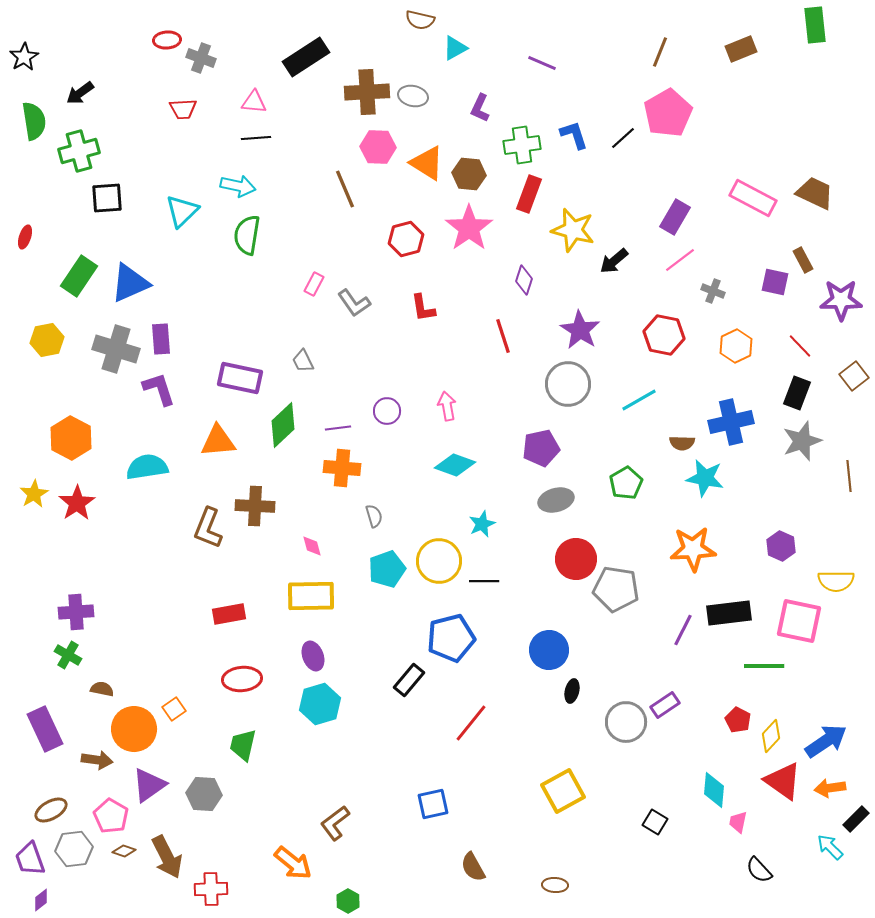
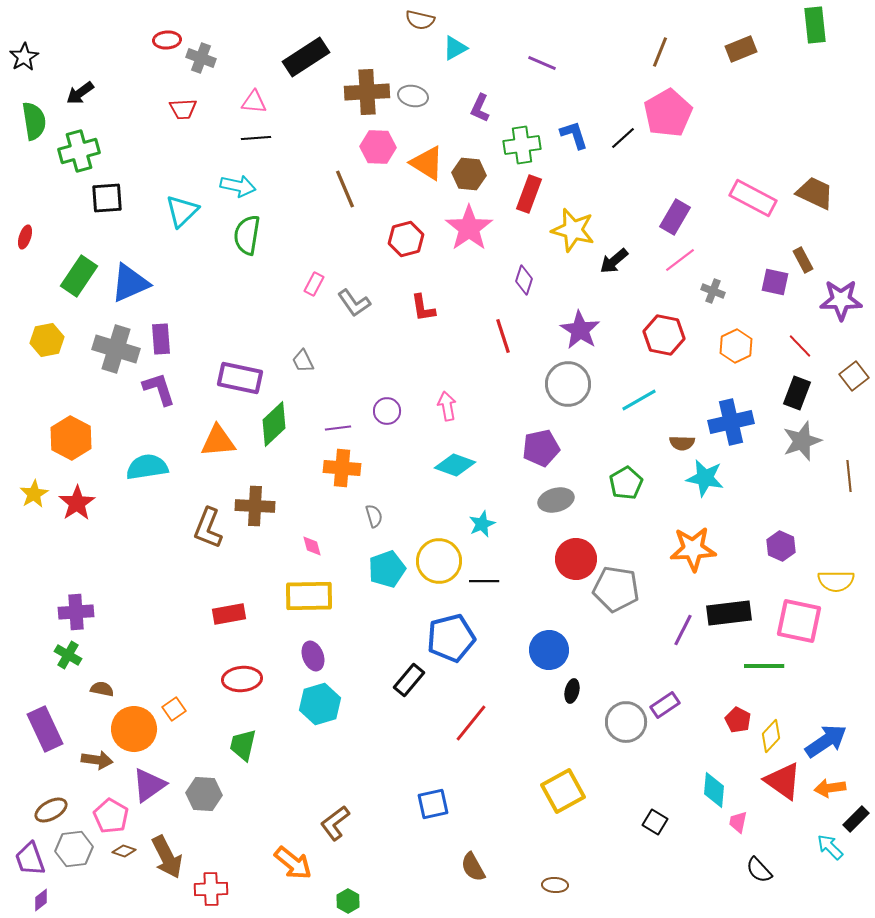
green diamond at (283, 425): moved 9 px left, 1 px up
yellow rectangle at (311, 596): moved 2 px left
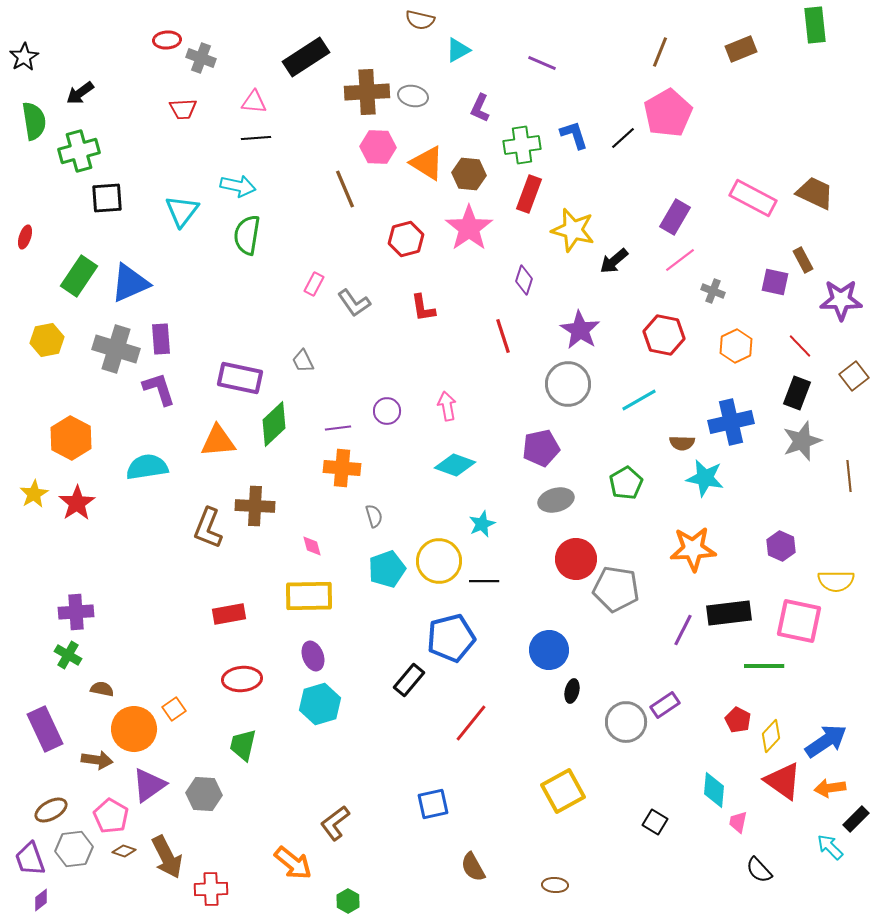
cyan triangle at (455, 48): moved 3 px right, 2 px down
cyan triangle at (182, 211): rotated 9 degrees counterclockwise
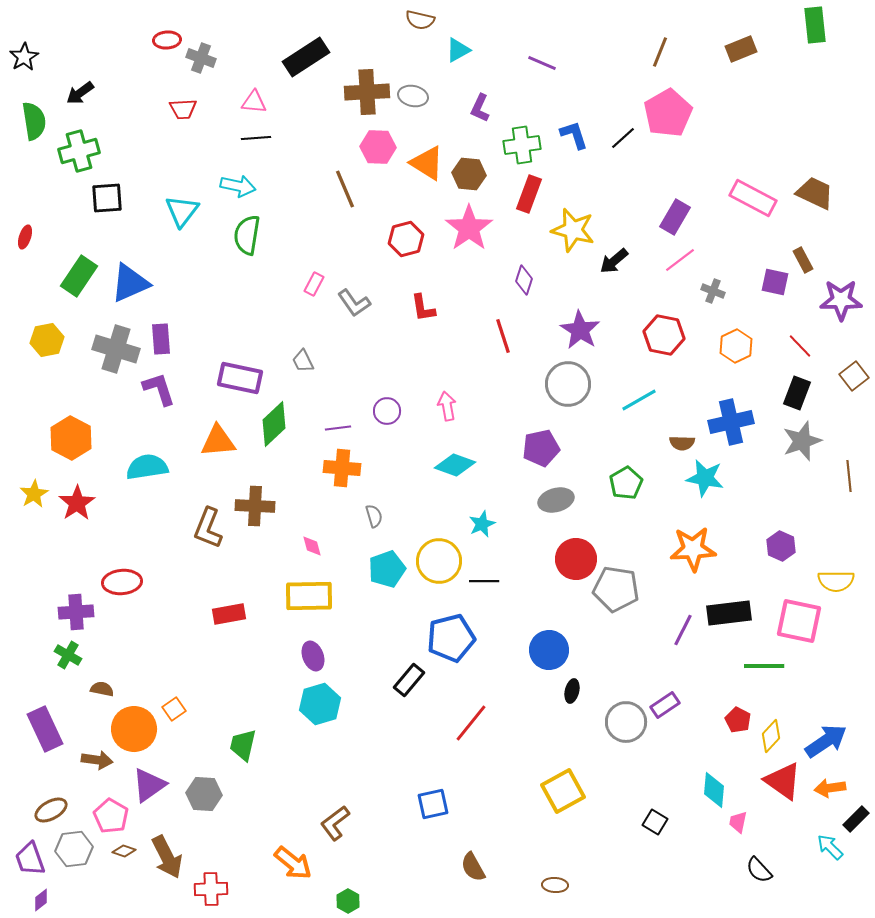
red ellipse at (242, 679): moved 120 px left, 97 px up
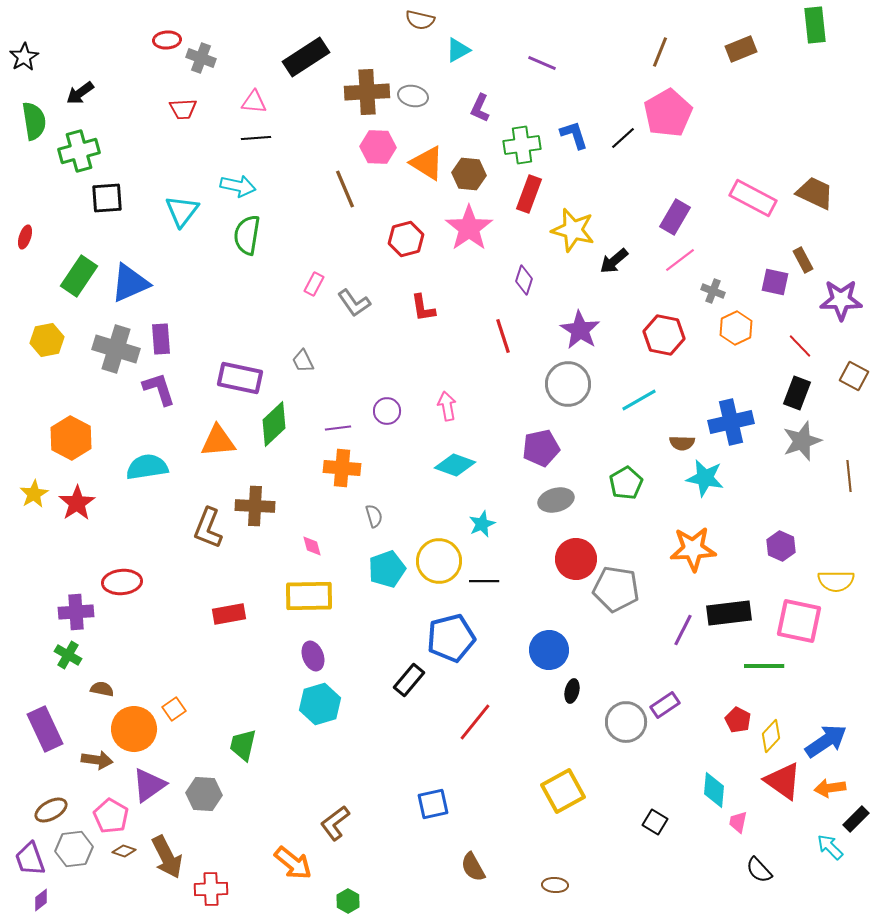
orange hexagon at (736, 346): moved 18 px up
brown square at (854, 376): rotated 24 degrees counterclockwise
red line at (471, 723): moved 4 px right, 1 px up
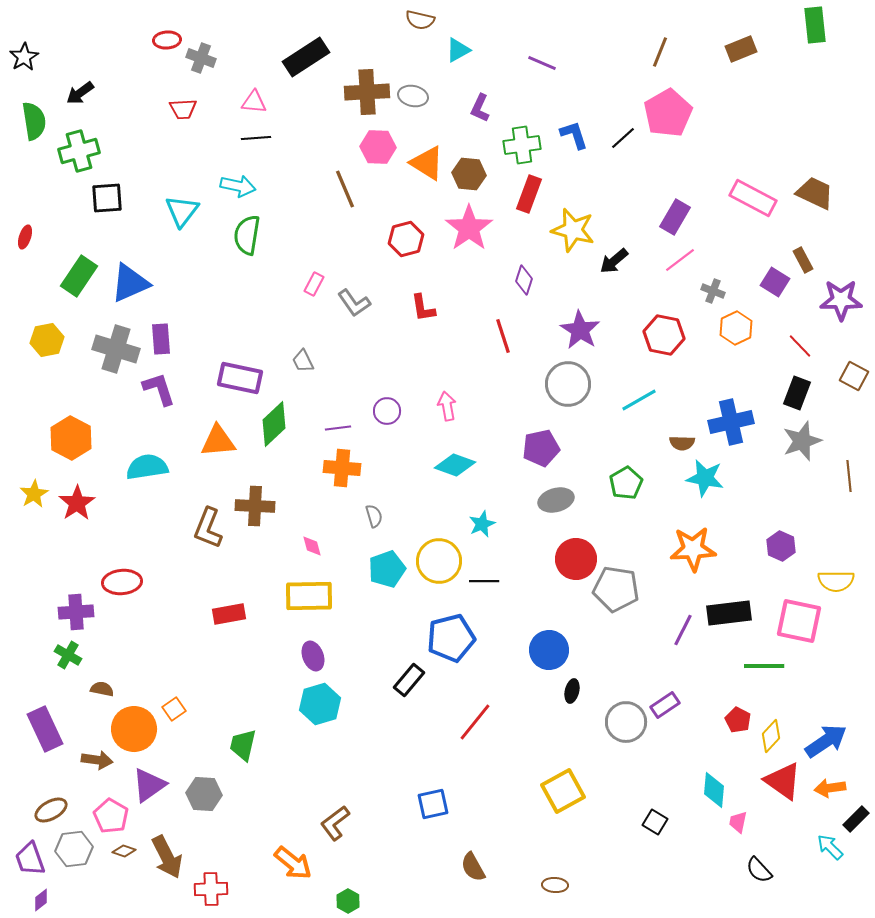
purple square at (775, 282): rotated 20 degrees clockwise
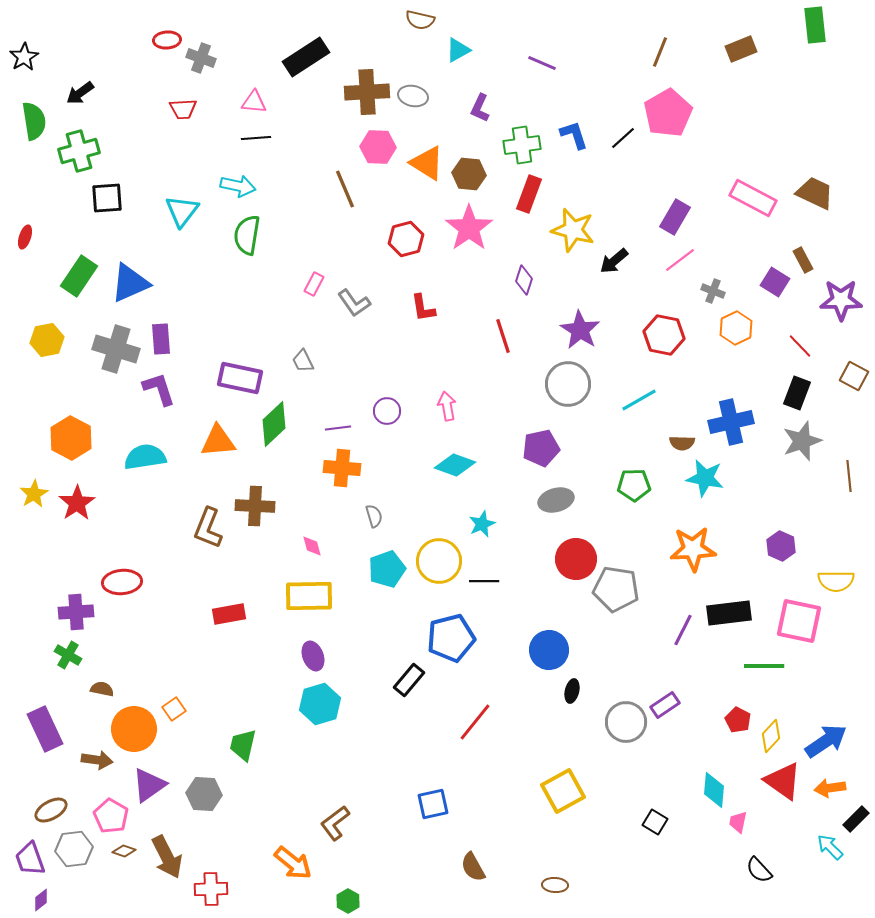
cyan semicircle at (147, 467): moved 2 px left, 10 px up
green pentagon at (626, 483): moved 8 px right, 2 px down; rotated 28 degrees clockwise
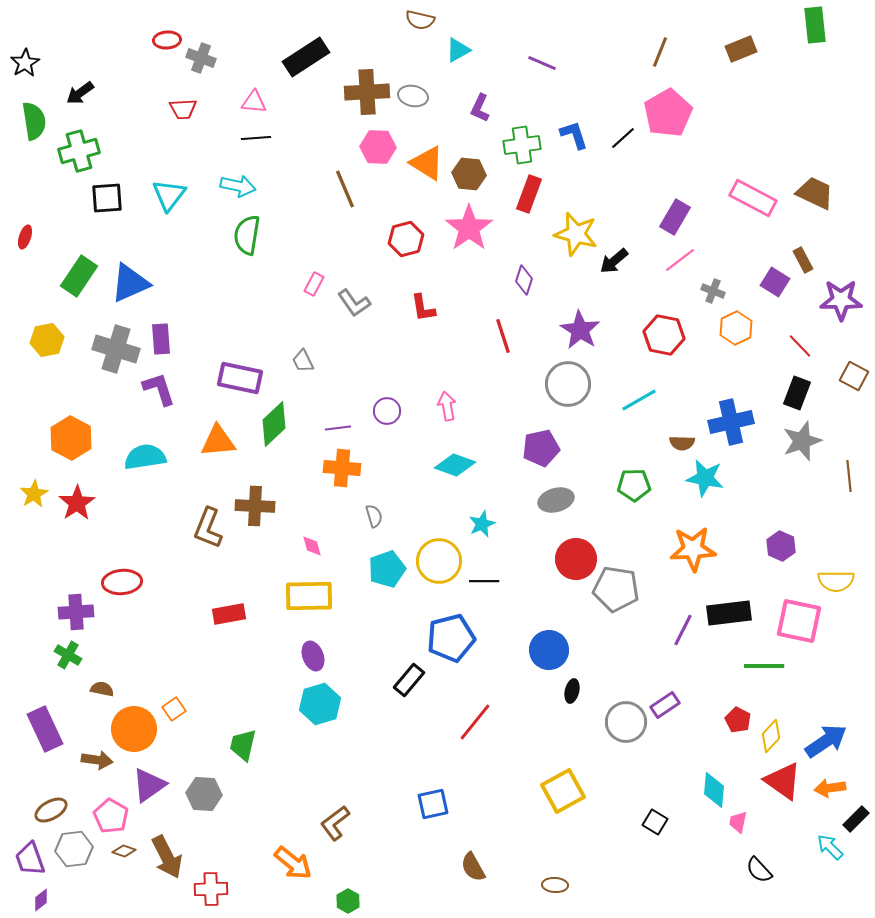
black star at (24, 57): moved 1 px right, 6 px down
cyan triangle at (182, 211): moved 13 px left, 16 px up
yellow star at (573, 230): moved 3 px right, 4 px down
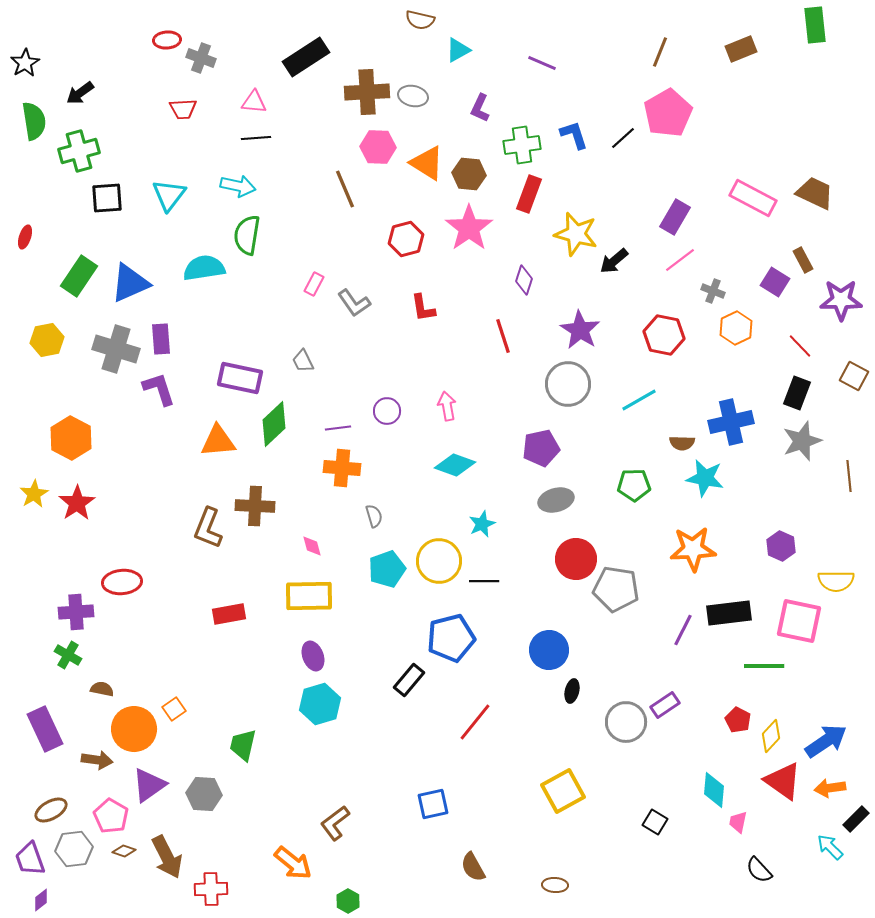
cyan semicircle at (145, 457): moved 59 px right, 189 px up
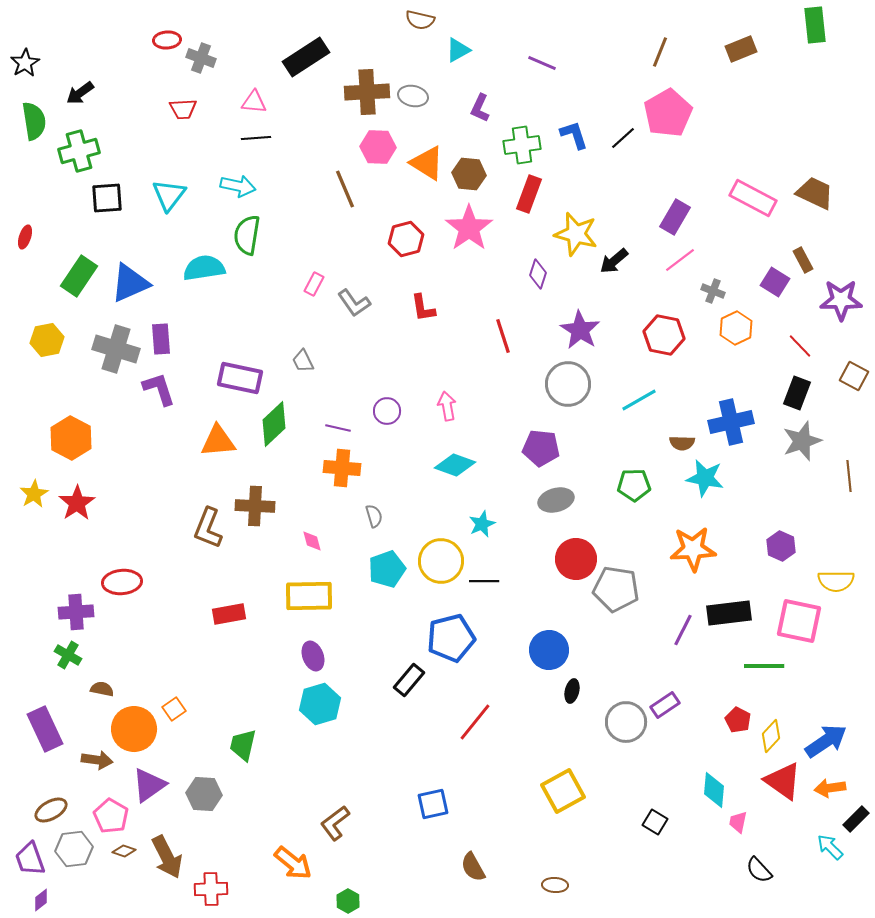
purple diamond at (524, 280): moved 14 px right, 6 px up
purple line at (338, 428): rotated 20 degrees clockwise
purple pentagon at (541, 448): rotated 18 degrees clockwise
pink diamond at (312, 546): moved 5 px up
yellow circle at (439, 561): moved 2 px right
